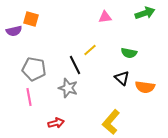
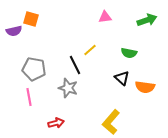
green arrow: moved 2 px right, 7 px down
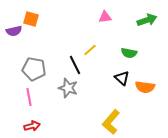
red arrow: moved 24 px left, 3 px down
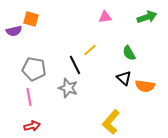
green arrow: moved 3 px up
green semicircle: rotated 49 degrees clockwise
black triangle: moved 2 px right
orange semicircle: moved 1 px up
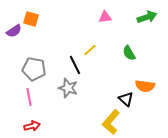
purple semicircle: rotated 21 degrees counterclockwise
black triangle: moved 2 px right, 21 px down
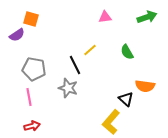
purple semicircle: moved 3 px right, 4 px down
green semicircle: moved 2 px left, 1 px up
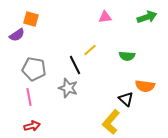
green semicircle: moved 4 px down; rotated 56 degrees counterclockwise
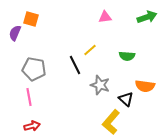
purple semicircle: moved 2 px left, 2 px up; rotated 147 degrees clockwise
gray star: moved 32 px right, 3 px up
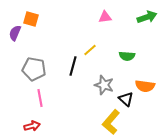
black line: moved 2 px left, 1 px down; rotated 42 degrees clockwise
gray star: moved 4 px right
pink line: moved 11 px right, 1 px down
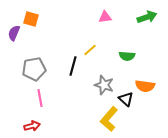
purple semicircle: moved 1 px left
gray pentagon: rotated 20 degrees counterclockwise
yellow L-shape: moved 2 px left, 3 px up
